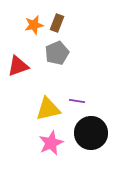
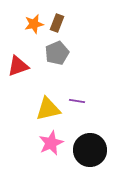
orange star: moved 1 px up
black circle: moved 1 px left, 17 px down
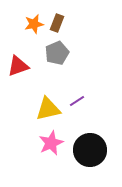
purple line: rotated 42 degrees counterclockwise
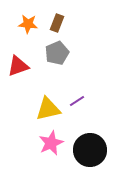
orange star: moved 6 px left; rotated 18 degrees clockwise
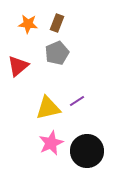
red triangle: rotated 20 degrees counterclockwise
yellow triangle: moved 1 px up
black circle: moved 3 px left, 1 px down
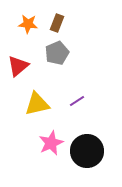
yellow triangle: moved 11 px left, 4 px up
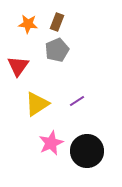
brown rectangle: moved 1 px up
gray pentagon: moved 3 px up
red triangle: rotated 15 degrees counterclockwise
yellow triangle: rotated 20 degrees counterclockwise
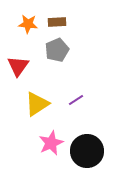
brown rectangle: rotated 66 degrees clockwise
purple line: moved 1 px left, 1 px up
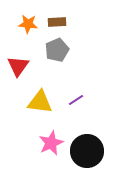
yellow triangle: moved 3 px right, 2 px up; rotated 40 degrees clockwise
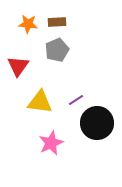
black circle: moved 10 px right, 28 px up
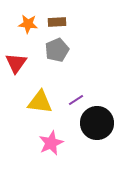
red triangle: moved 2 px left, 3 px up
